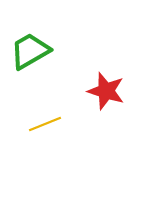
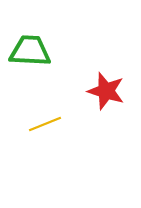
green trapezoid: rotated 33 degrees clockwise
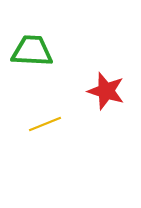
green trapezoid: moved 2 px right
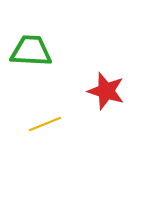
green trapezoid: moved 1 px left
